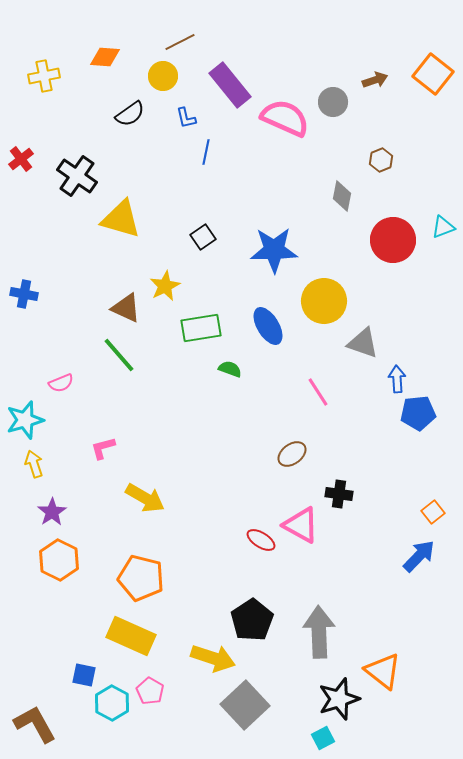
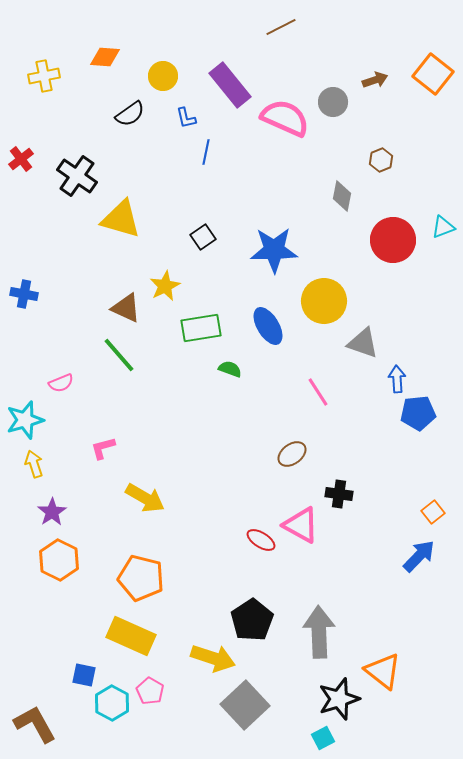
brown line at (180, 42): moved 101 px right, 15 px up
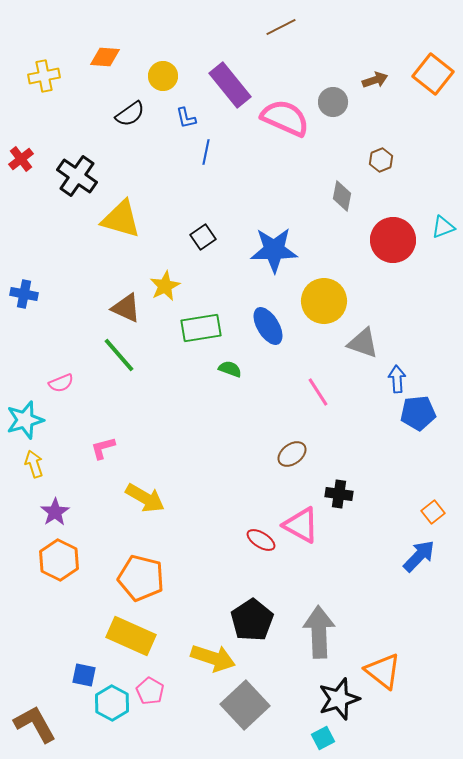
purple star at (52, 512): moved 3 px right
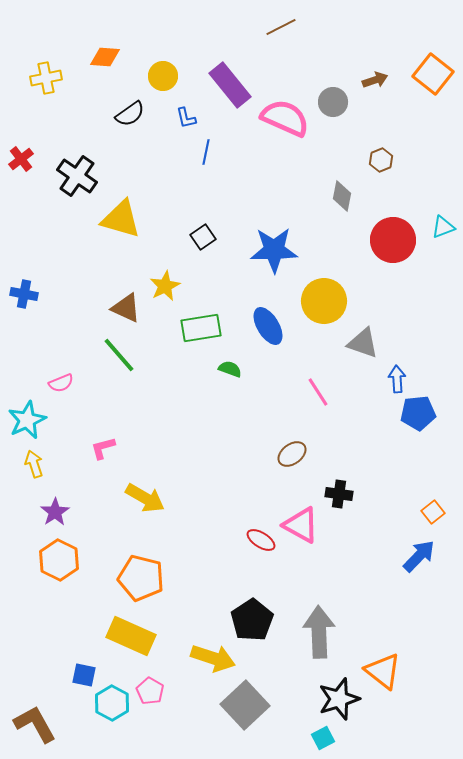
yellow cross at (44, 76): moved 2 px right, 2 px down
cyan star at (25, 420): moved 2 px right; rotated 9 degrees counterclockwise
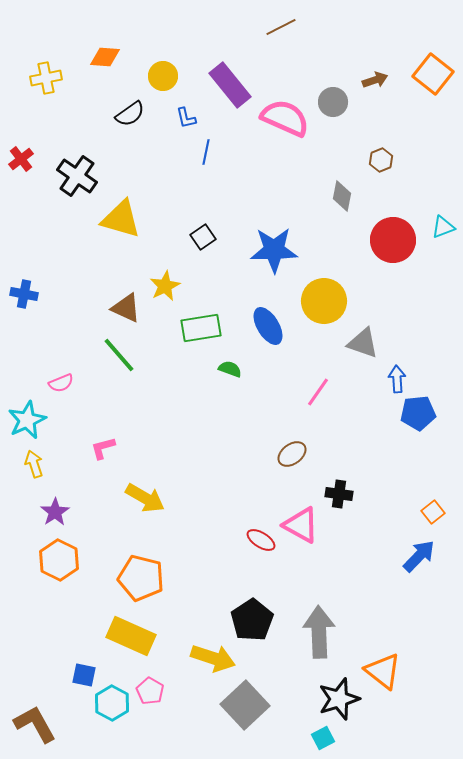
pink line at (318, 392): rotated 68 degrees clockwise
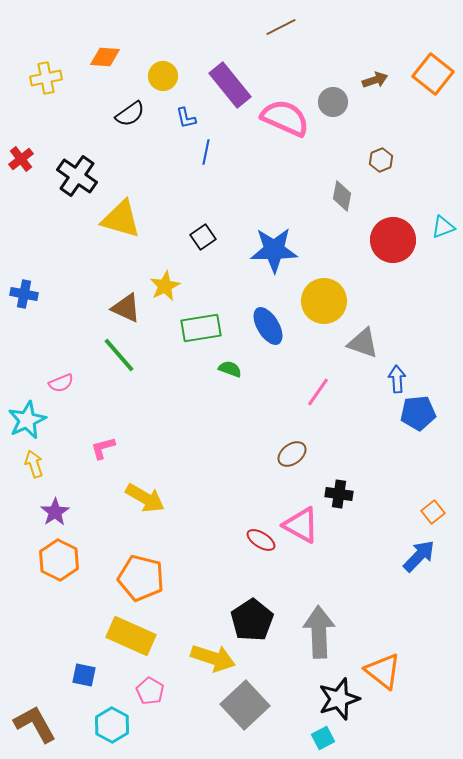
cyan hexagon at (112, 703): moved 22 px down
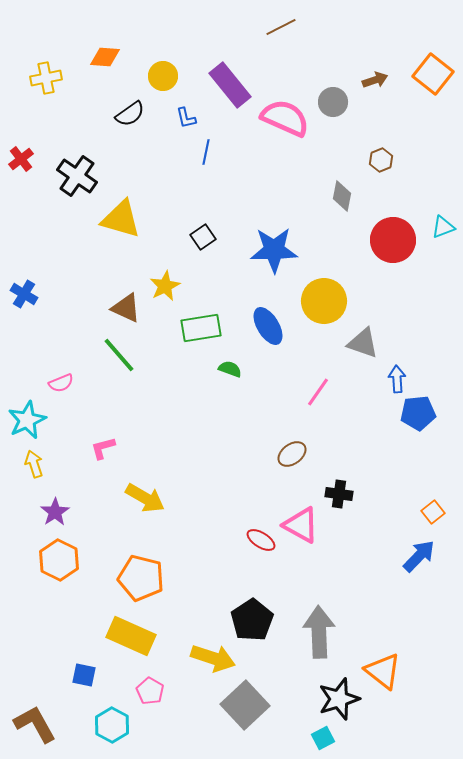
blue cross at (24, 294): rotated 20 degrees clockwise
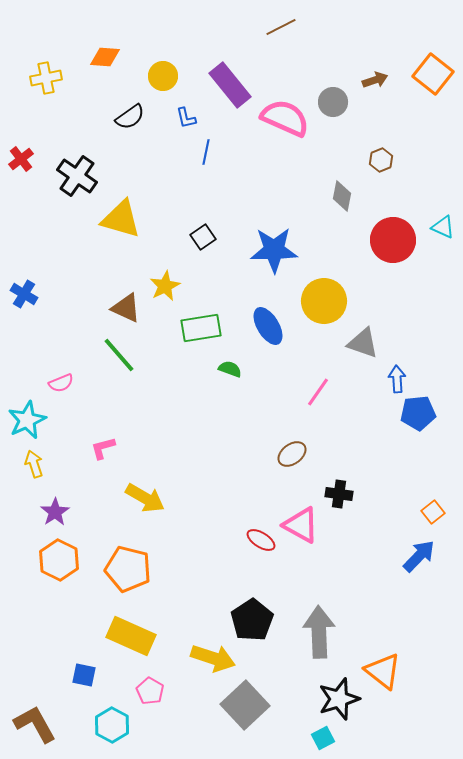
black semicircle at (130, 114): moved 3 px down
cyan triangle at (443, 227): rotated 45 degrees clockwise
orange pentagon at (141, 578): moved 13 px left, 9 px up
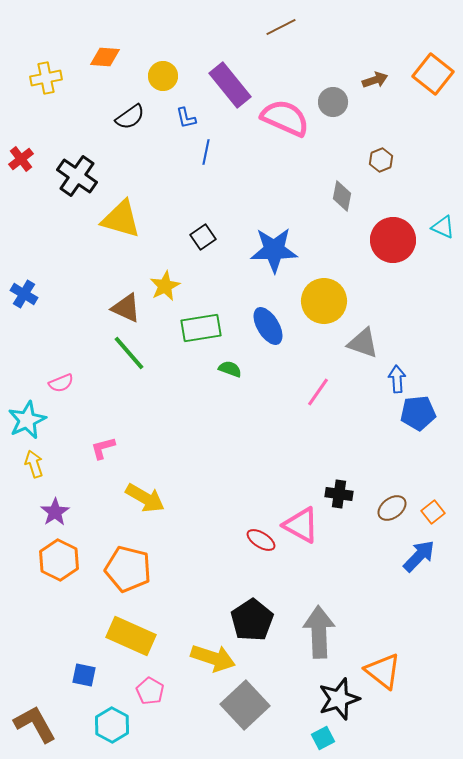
green line at (119, 355): moved 10 px right, 2 px up
brown ellipse at (292, 454): moved 100 px right, 54 px down
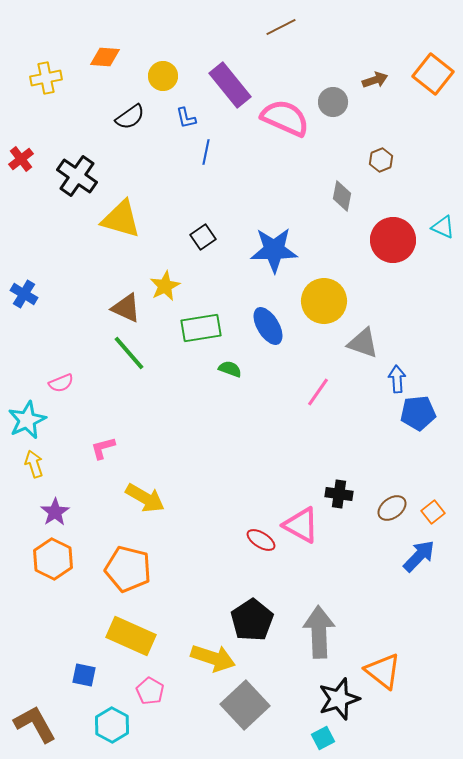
orange hexagon at (59, 560): moved 6 px left, 1 px up
